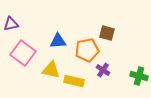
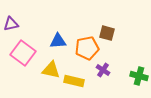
orange pentagon: moved 2 px up
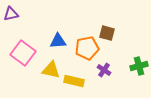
purple triangle: moved 10 px up
purple cross: moved 1 px right
green cross: moved 10 px up; rotated 30 degrees counterclockwise
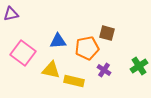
green cross: rotated 18 degrees counterclockwise
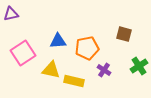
brown square: moved 17 px right, 1 px down
pink square: rotated 20 degrees clockwise
